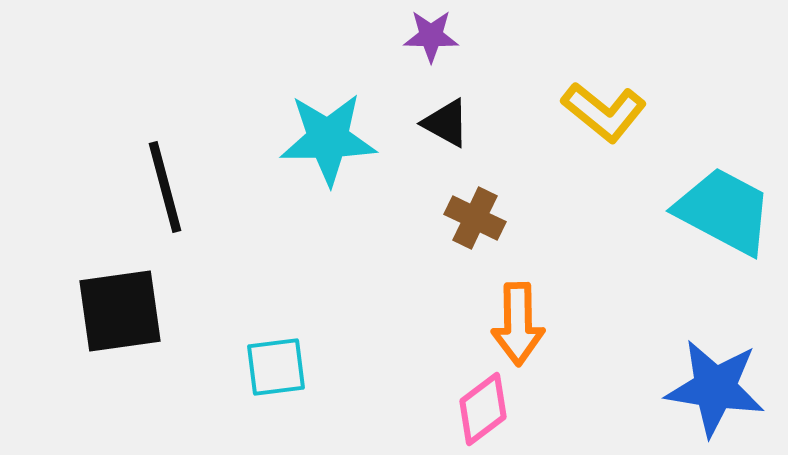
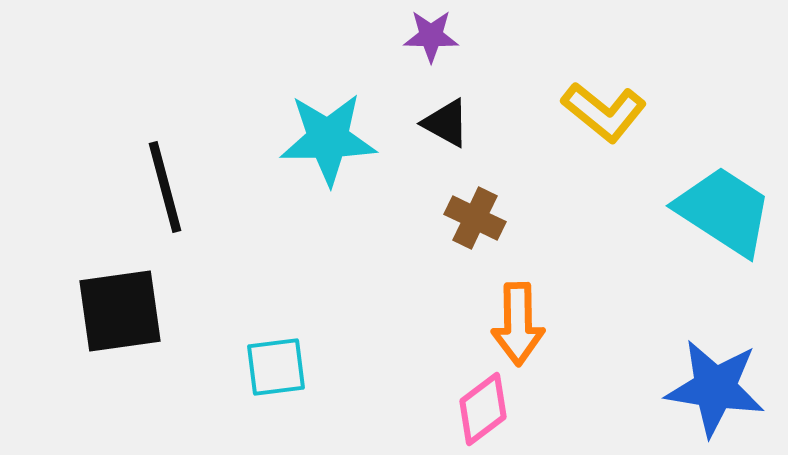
cyan trapezoid: rotated 5 degrees clockwise
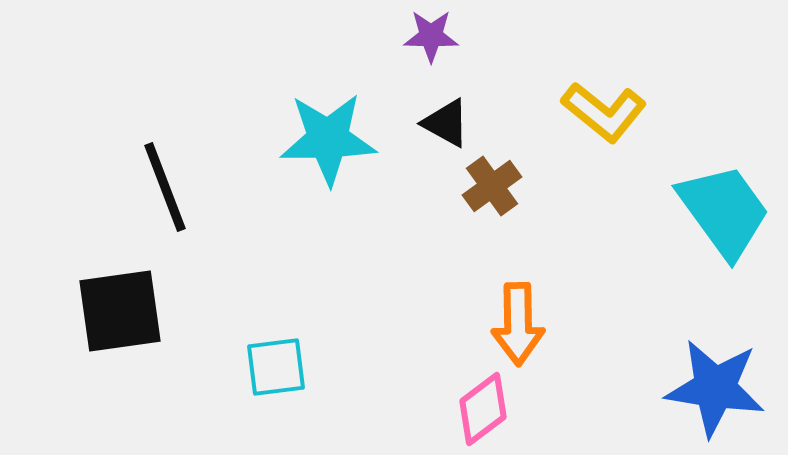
black line: rotated 6 degrees counterclockwise
cyan trapezoid: rotated 21 degrees clockwise
brown cross: moved 17 px right, 32 px up; rotated 28 degrees clockwise
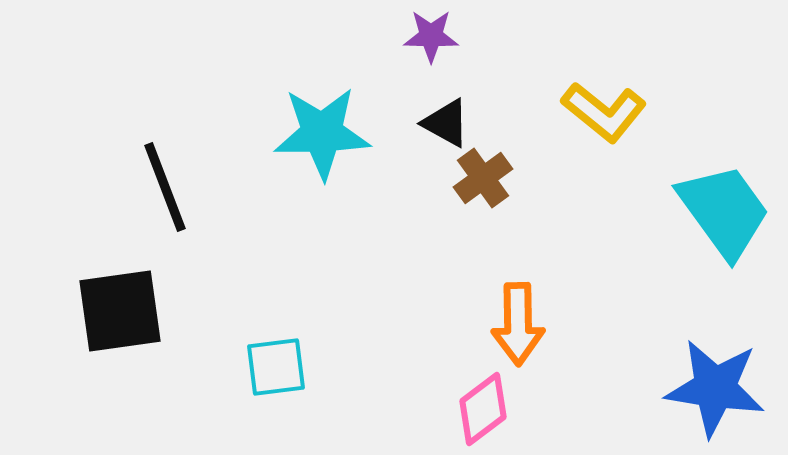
cyan star: moved 6 px left, 6 px up
brown cross: moved 9 px left, 8 px up
